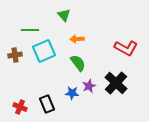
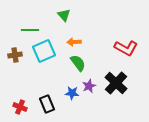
orange arrow: moved 3 px left, 3 px down
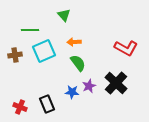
blue star: moved 1 px up
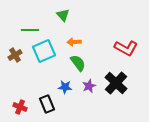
green triangle: moved 1 px left
brown cross: rotated 24 degrees counterclockwise
blue star: moved 7 px left, 5 px up
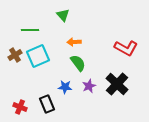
cyan square: moved 6 px left, 5 px down
black cross: moved 1 px right, 1 px down
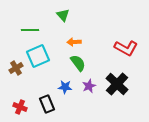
brown cross: moved 1 px right, 13 px down
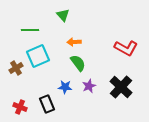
black cross: moved 4 px right, 3 px down
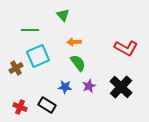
black rectangle: moved 1 px down; rotated 36 degrees counterclockwise
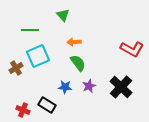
red L-shape: moved 6 px right, 1 px down
red cross: moved 3 px right, 3 px down
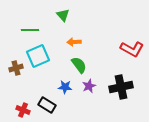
green semicircle: moved 1 px right, 2 px down
brown cross: rotated 16 degrees clockwise
black cross: rotated 35 degrees clockwise
